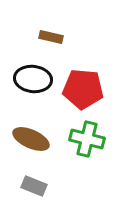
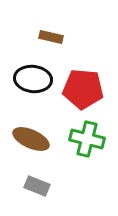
gray rectangle: moved 3 px right
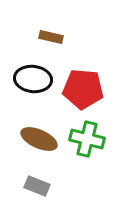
brown ellipse: moved 8 px right
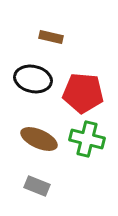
black ellipse: rotated 6 degrees clockwise
red pentagon: moved 4 px down
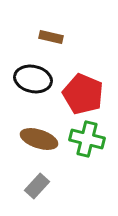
red pentagon: moved 1 px down; rotated 18 degrees clockwise
brown ellipse: rotated 6 degrees counterclockwise
gray rectangle: rotated 70 degrees counterclockwise
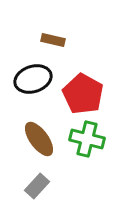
brown rectangle: moved 2 px right, 3 px down
black ellipse: rotated 30 degrees counterclockwise
red pentagon: rotated 6 degrees clockwise
brown ellipse: rotated 36 degrees clockwise
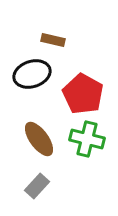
black ellipse: moved 1 px left, 5 px up
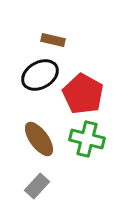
black ellipse: moved 8 px right, 1 px down; rotated 12 degrees counterclockwise
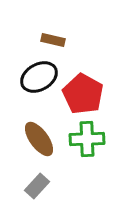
black ellipse: moved 1 px left, 2 px down
green cross: rotated 16 degrees counterclockwise
